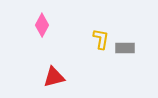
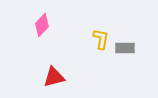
pink diamond: rotated 15 degrees clockwise
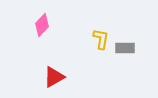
red triangle: rotated 15 degrees counterclockwise
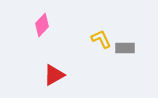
yellow L-shape: rotated 35 degrees counterclockwise
red triangle: moved 2 px up
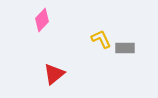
pink diamond: moved 5 px up
red triangle: moved 1 px up; rotated 10 degrees counterclockwise
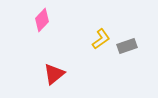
yellow L-shape: rotated 80 degrees clockwise
gray rectangle: moved 2 px right, 2 px up; rotated 18 degrees counterclockwise
